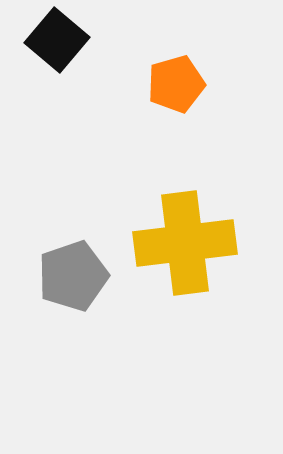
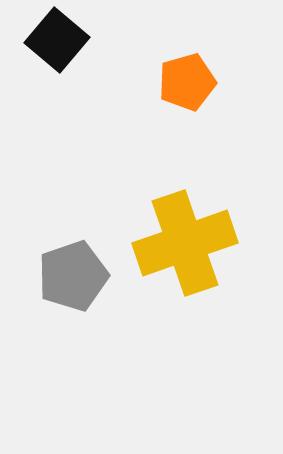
orange pentagon: moved 11 px right, 2 px up
yellow cross: rotated 12 degrees counterclockwise
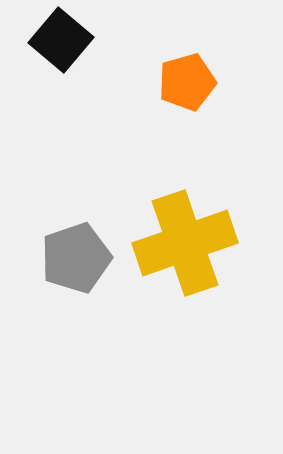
black square: moved 4 px right
gray pentagon: moved 3 px right, 18 px up
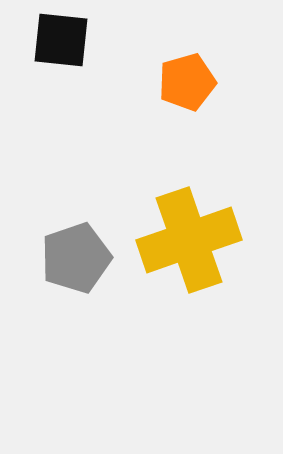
black square: rotated 34 degrees counterclockwise
yellow cross: moved 4 px right, 3 px up
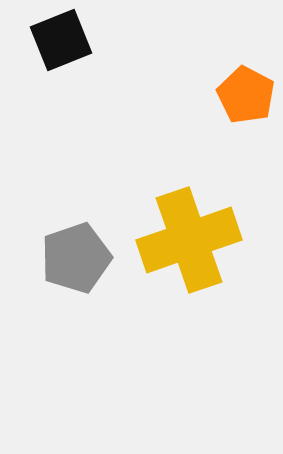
black square: rotated 28 degrees counterclockwise
orange pentagon: moved 59 px right, 13 px down; rotated 28 degrees counterclockwise
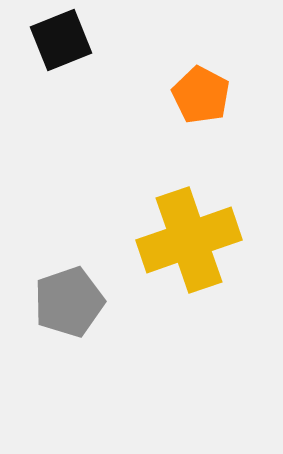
orange pentagon: moved 45 px left
gray pentagon: moved 7 px left, 44 px down
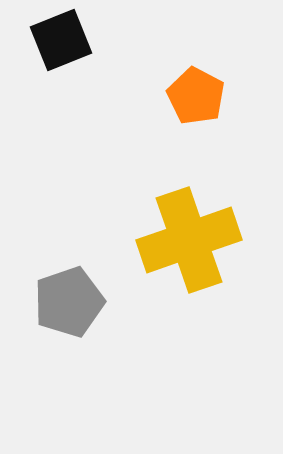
orange pentagon: moved 5 px left, 1 px down
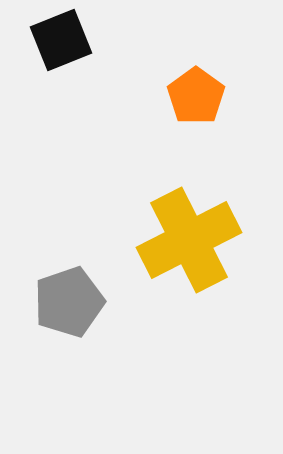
orange pentagon: rotated 8 degrees clockwise
yellow cross: rotated 8 degrees counterclockwise
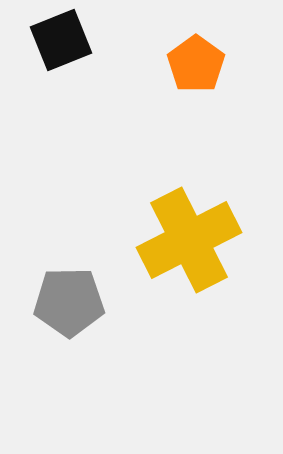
orange pentagon: moved 32 px up
gray pentagon: rotated 18 degrees clockwise
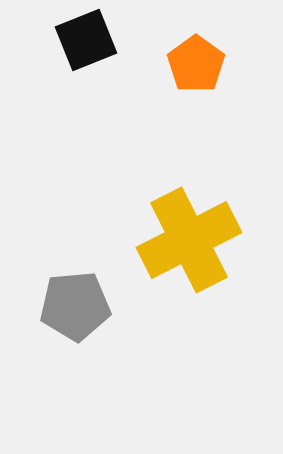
black square: moved 25 px right
gray pentagon: moved 6 px right, 4 px down; rotated 4 degrees counterclockwise
